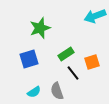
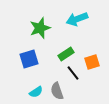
cyan arrow: moved 18 px left, 3 px down
cyan semicircle: moved 2 px right
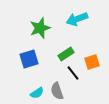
cyan semicircle: moved 1 px right, 1 px down
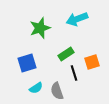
blue square: moved 2 px left, 4 px down
black line: moved 1 px right; rotated 21 degrees clockwise
cyan semicircle: moved 1 px left, 5 px up
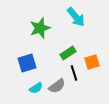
cyan arrow: moved 1 px left, 2 px up; rotated 110 degrees counterclockwise
green rectangle: moved 2 px right, 1 px up
gray semicircle: moved 5 px up; rotated 108 degrees counterclockwise
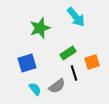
cyan semicircle: moved 1 px left, 1 px down; rotated 96 degrees counterclockwise
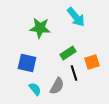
green star: rotated 25 degrees clockwise
blue square: rotated 30 degrees clockwise
gray semicircle: rotated 24 degrees counterclockwise
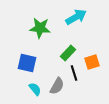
cyan arrow: rotated 80 degrees counterclockwise
green rectangle: rotated 14 degrees counterclockwise
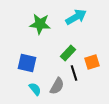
green star: moved 4 px up
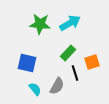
cyan arrow: moved 6 px left, 6 px down
black line: moved 1 px right
